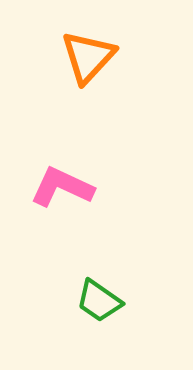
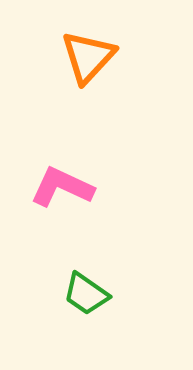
green trapezoid: moved 13 px left, 7 px up
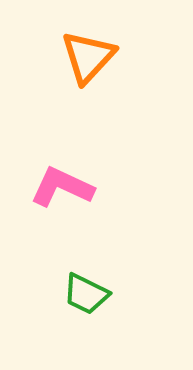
green trapezoid: rotated 9 degrees counterclockwise
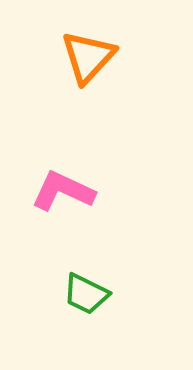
pink L-shape: moved 1 px right, 4 px down
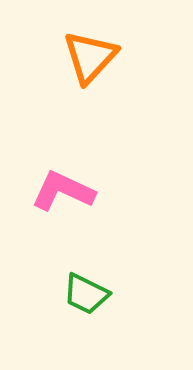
orange triangle: moved 2 px right
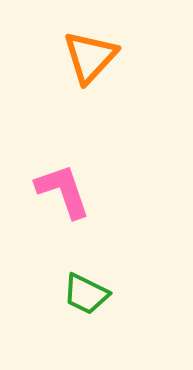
pink L-shape: rotated 46 degrees clockwise
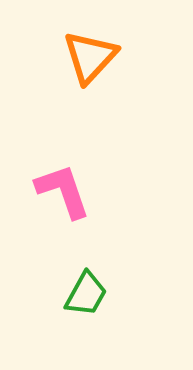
green trapezoid: rotated 87 degrees counterclockwise
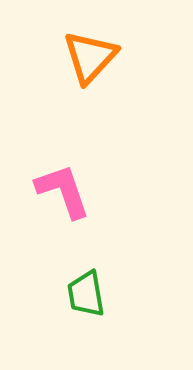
green trapezoid: rotated 141 degrees clockwise
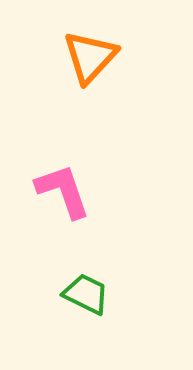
green trapezoid: rotated 126 degrees clockwise
